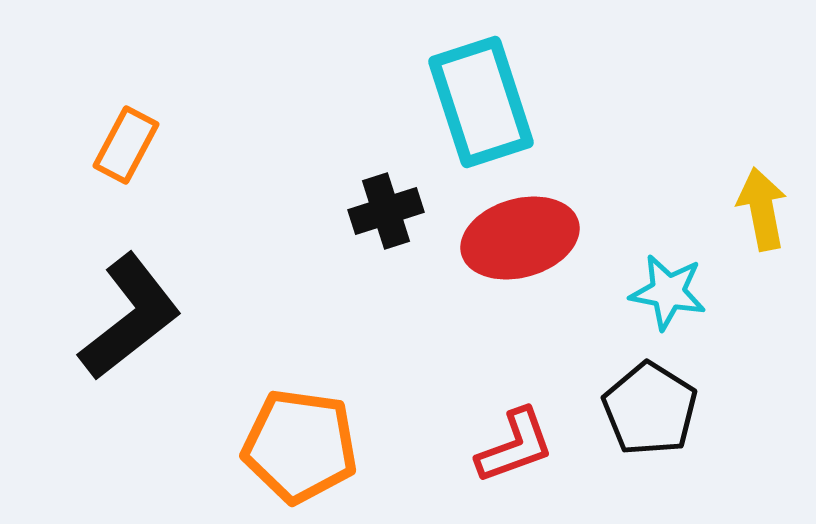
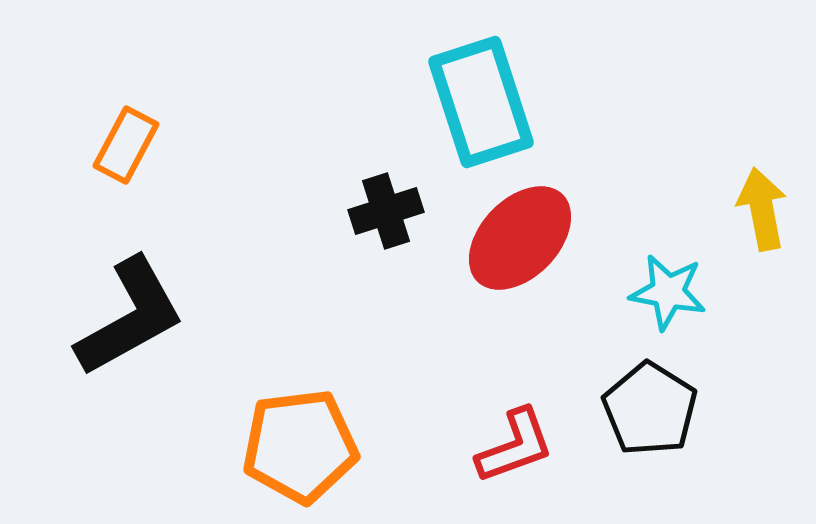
red ellipse: rotated 30 degrees counterclockwise
black L-shape: rotated 9 degrees clockwise
orange pentagon: rotated 15 degrees counterclockwise
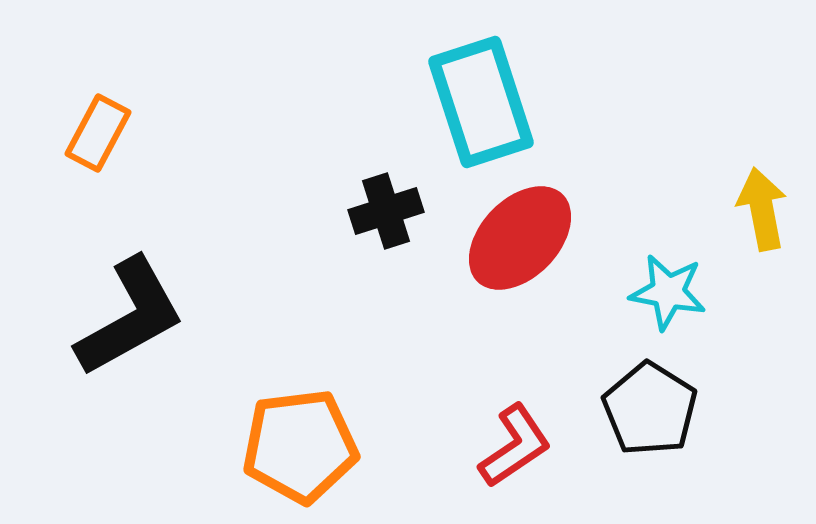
orange rectangle: moved 28 px left, 12 px up
red L-shape: rotated 14 degrees counterclockwise
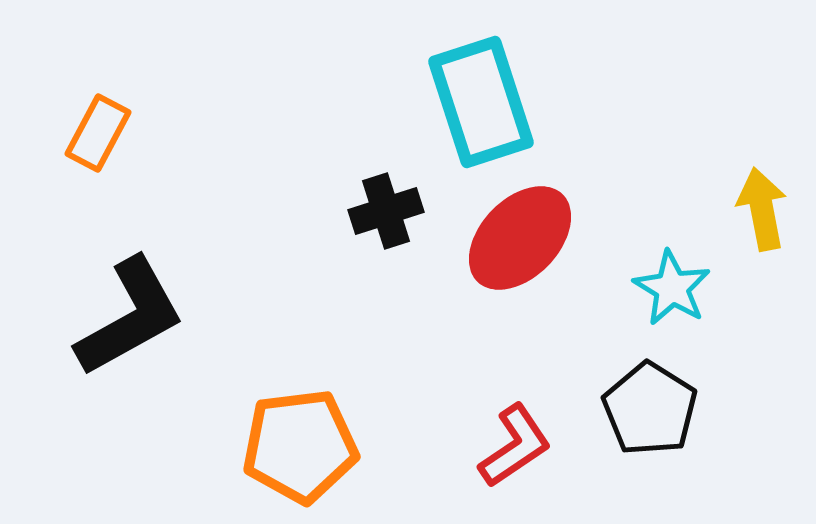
cyan star: moved 4 px right, 4 px up; rotated 20 degrees clockwise
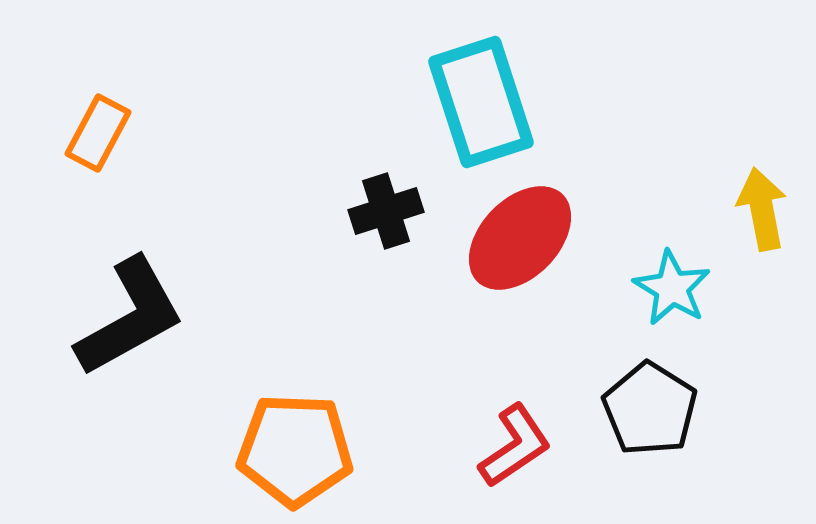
orange pentagon: moved 5 px left, 4 px down; rotated 9 degrees clockwise
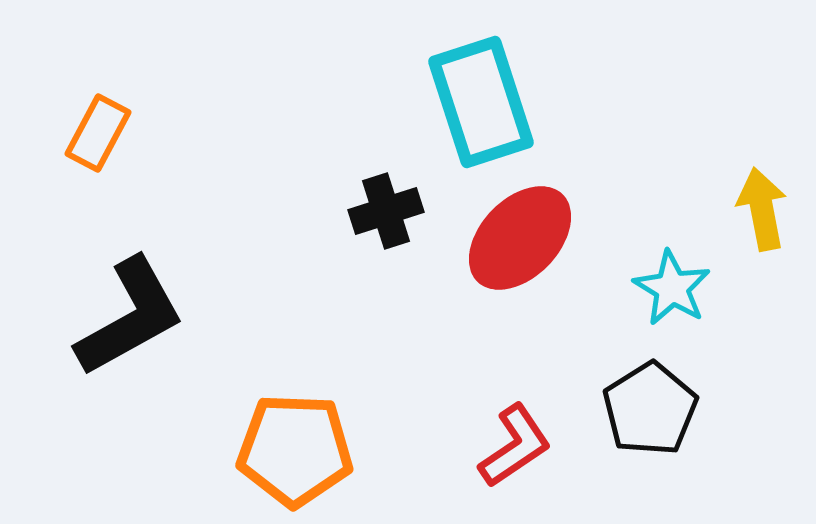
black pentagon: rotated 8 degrees clockwise
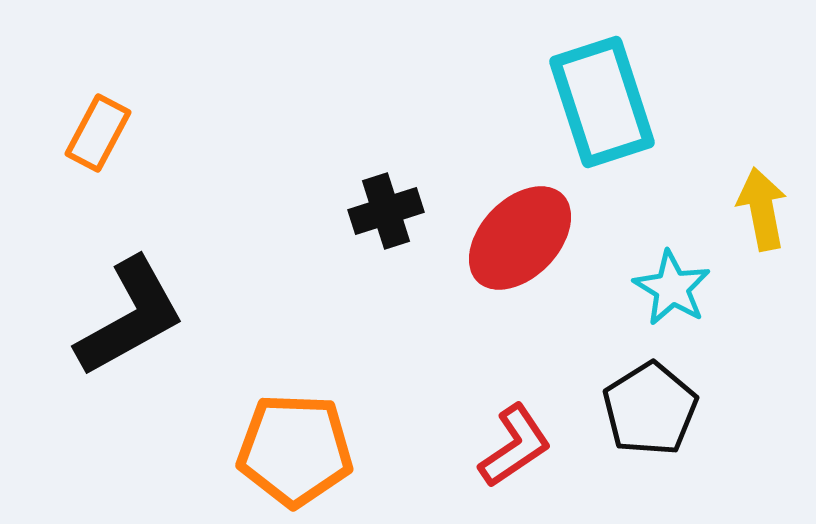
cyan rectangle: moved 121 px right
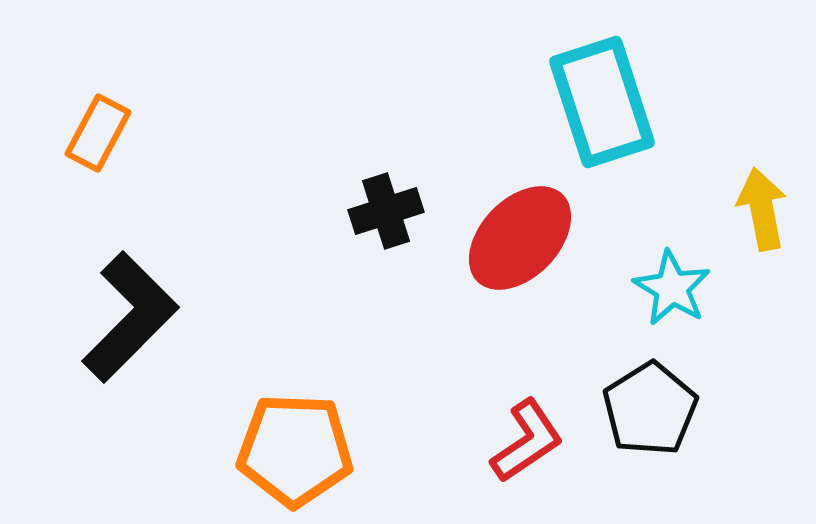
black L-shape: rotated 16 degrees counterclockwise
red L-shape: moved 12 px right, 5 px up
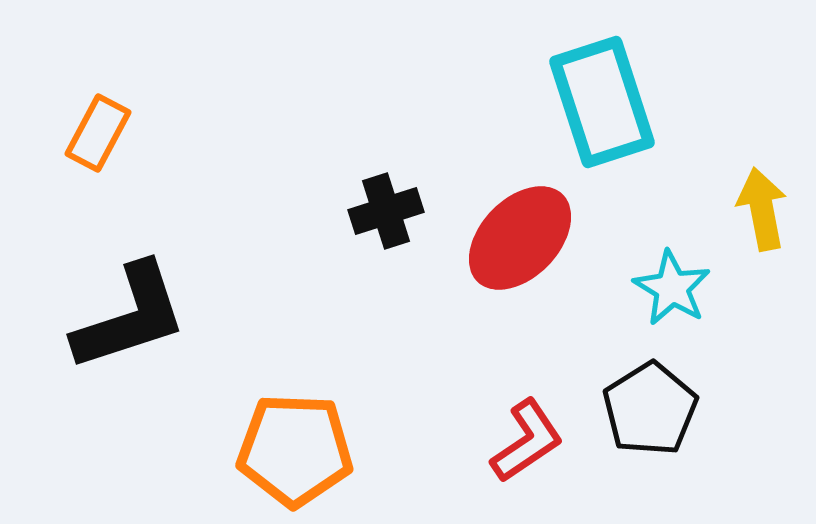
black L-shape: rotated 27 degrees clockwise
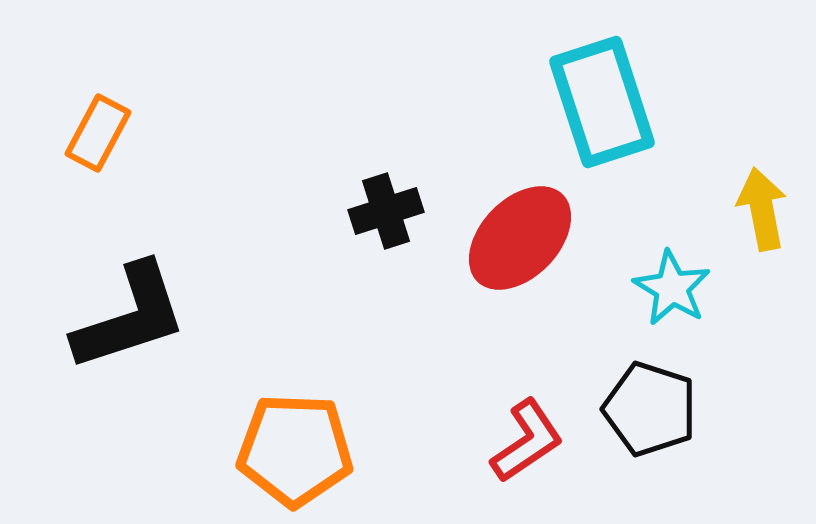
black pentagon: rotated 22 degrees counterclockwise
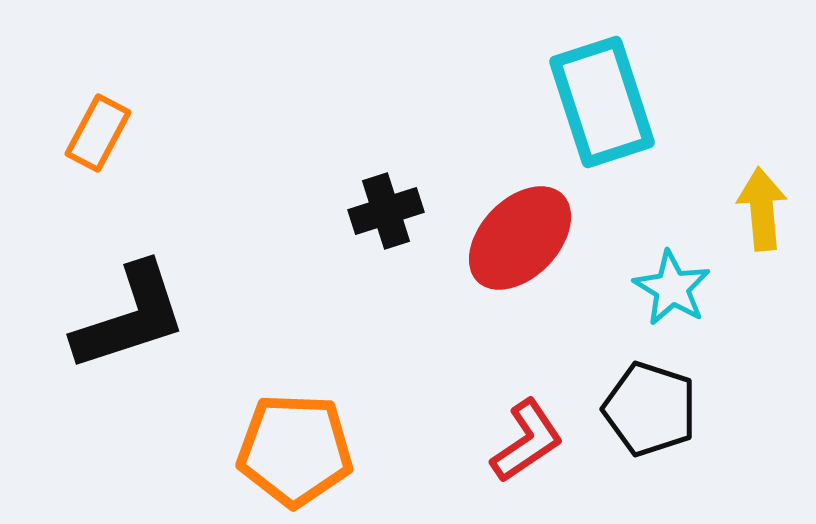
yellow arrow: rotated 6 degrees clockwise
